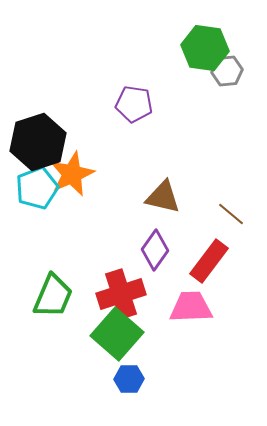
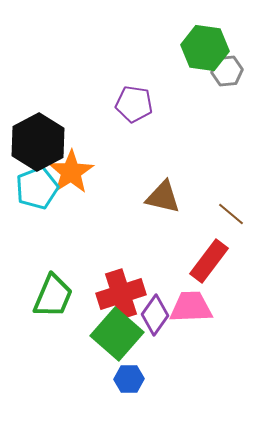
black hexagon: rotated 10 degrees counterclockwise
orange star: moved 1 px left, 2 px up; rotated 9 degrees counterclockwise
purple diamond: moved 65 px down
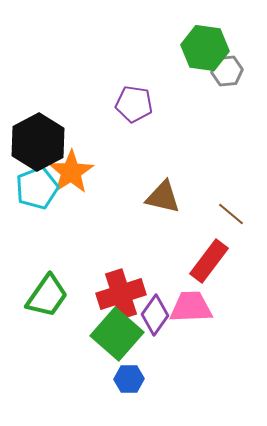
green trapezoid: moved 6 px left; rotated 12 degrees clockwise
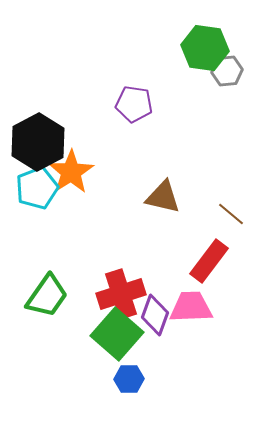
purple diamond: rotated 15 degrees counterclockwise
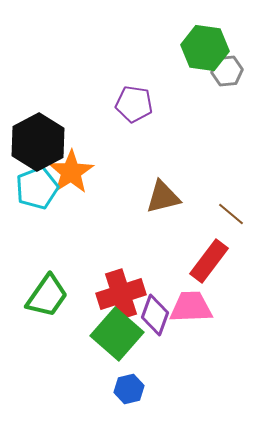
brown triangle: rotated 27 degrees counterclockwise
blue hexagon: moved 10 px down; rotated 12 degrees counterclockwise
